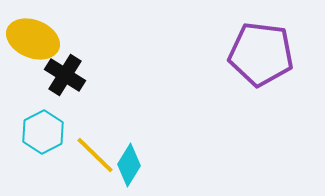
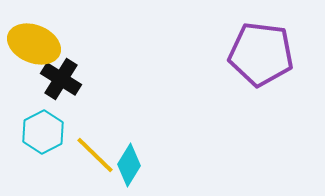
yellow ellipse: moved 1 px right, 5 px down
black cross: moved 4 px left, 4 px down
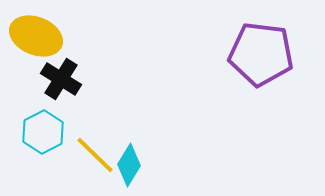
yellow ellipse: moved 2 px right, 8 px up
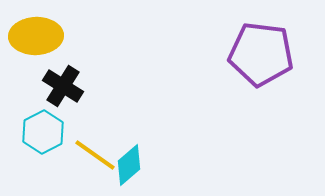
yellow ellipse: rotated 24 degrees counterclockwise
black cross: moved 2 px right, 7 px down
yellow line: rotated 9 degrees counterclockwise
cyan diamond: rotated 18 degrees clockwise
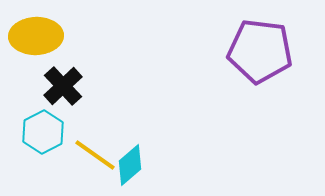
purple pentagon: moved 1 px left, 3 px up
black cross: rotated 15 degrees clockwise
cyan diamond: moved 1 px right
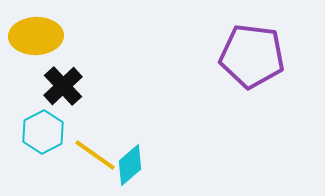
purple pentagon: moved 8 px left, 5 px down
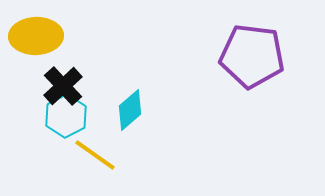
cyan hexagon: moved 23 px right, 16 px up
cyan diamond: moved 55 px up
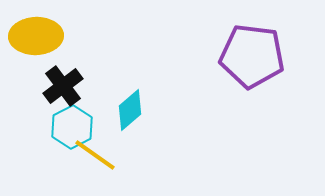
black cross: rotated 6 degrees clockwise
cyan hexagon: moved 6 px right, 11 px down
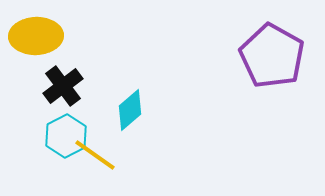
purple pentagon: moved 20 px right; rotated 22 degrees clockwise
cyan hexagon: moved 6 px left, 9 px down
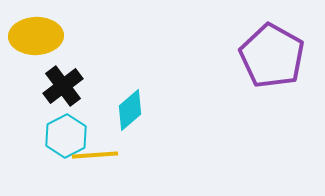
yellow line: rotated 39 degrees counterclockwise
